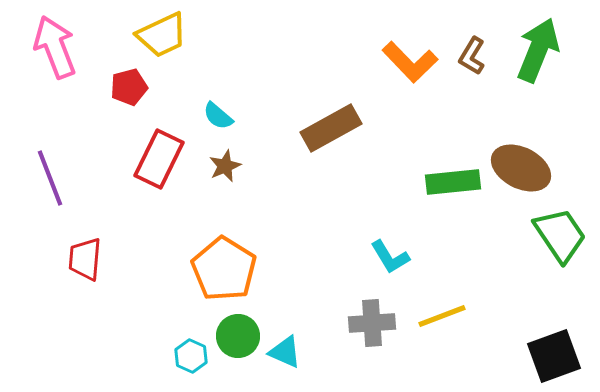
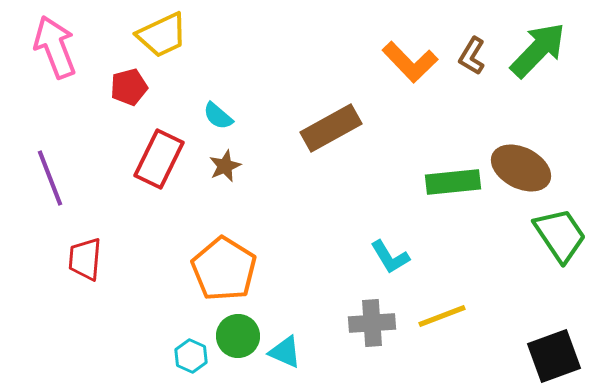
green arrow: rotated 22 degrees clockwise
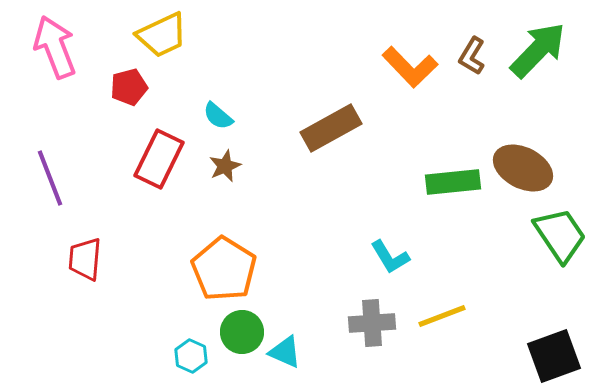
orange L-shape: moved 5 px down
brown ellipse: moved 2 px right
green circle: moved 4 px right, 4 px up
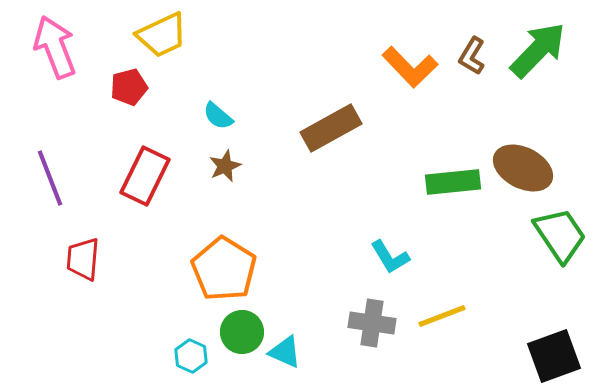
red rectangle: moved 14 px left, 17 px down
red trapezoid: moved 2 px left
gray cross: rotated 12 degrees clockwise
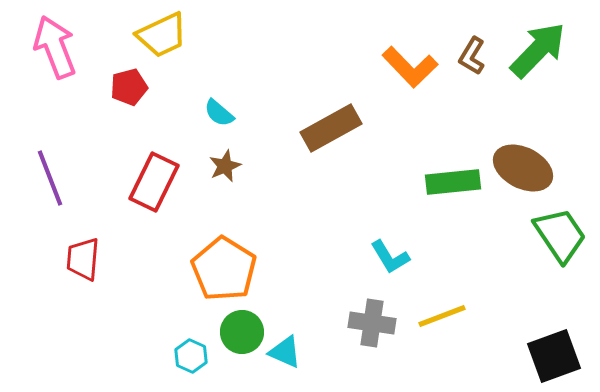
cyan semicircle: moved 1 px right, 3 px up
red rectangle: moved 9 px right, 6 px down
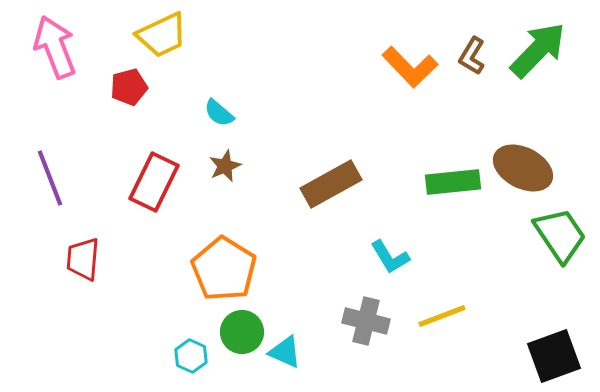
brown rectangle: moved 56 px down
gray cross: moved 6 px left, 2 px up; rotated 6 degrees clockwise
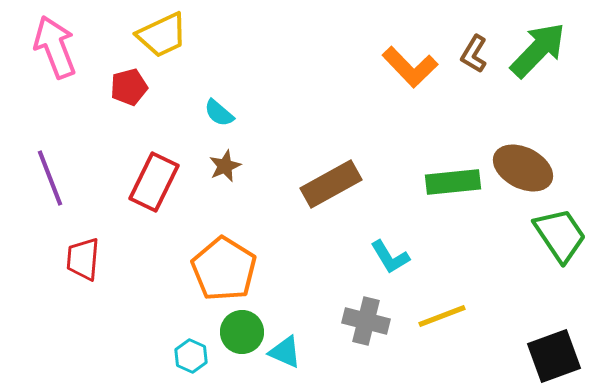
brown L-shape: moved 2 px right, 2 px up
